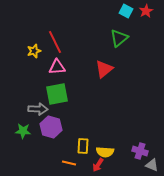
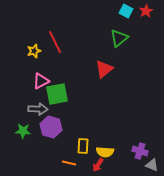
pink triangle: moved 16 px left, 14 px down; rotated 24 degrees counterclockwise
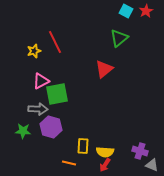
red arrow: moved 7 px right
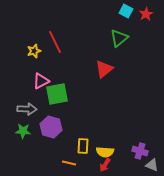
red star: moved 3 px down
gray arrow: moved 11 px left
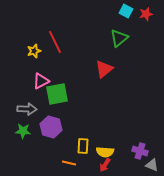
red star: rotated 16 degrees clockwise
